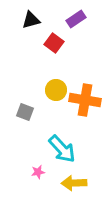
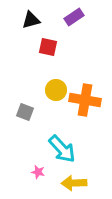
purple rectangle: moved 2 px left, 2 px up
red square: moved 6 px left, 4 px down; rotated 24 degrees counterclockwise
pink star: rotated 24 degrees clockwise
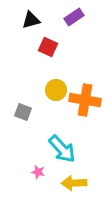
red square: rotated 12 degrees clockwise
gray square: moved 2 px left
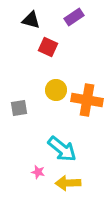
black triangle: rotated 30 degrees clockwise
orange cross: moved 2 px right
gray square: moved 4 px left, 4 px up; rotated 30 degrees counterclockwise
cyan arrow: rotated 8 degrees counterclockwise
yellow arrow: moved 6 px left
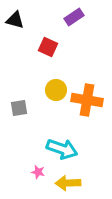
black triangle: moved 16 px left
cyan arrow: rotated 20 degrees counterclockwise
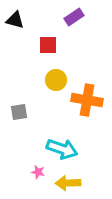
red square: moved 2 px up; rotated 24 degrees counterclockwise
yellow circle: moved 10 px up
gray square: moved 4 px down
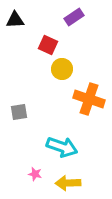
black triangle: rotated 18 degrees counterclockwise
red square: rotated 24 degrees clockwise
yellow circle: moved 6 px right, 11 px up
orange cross: moved 2 px right, 1 px up; rotated 8 degrees clockwise
cyan arrow: moved 2 px up
pink star: moved 3 px left, 2 px down
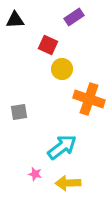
cyan arrow: rotated 56 degrees counterclockwise
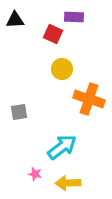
purple rectangle: rotated 36 degrees clockwise
red square: moved 5 px right, 11 px up
